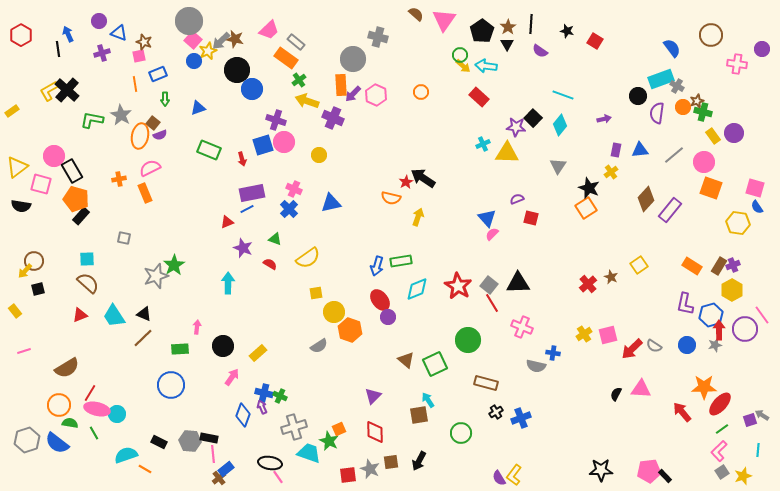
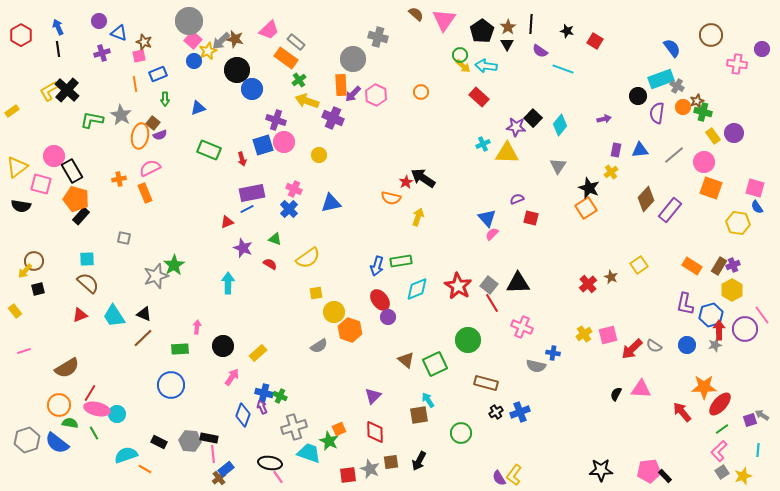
blue arrow at (68, 34): moved 10 px left, 7 px up
cyan line at (563, 95): moved 26 px up
blue cross at (521, 418): moved 1 px left, 6 px up
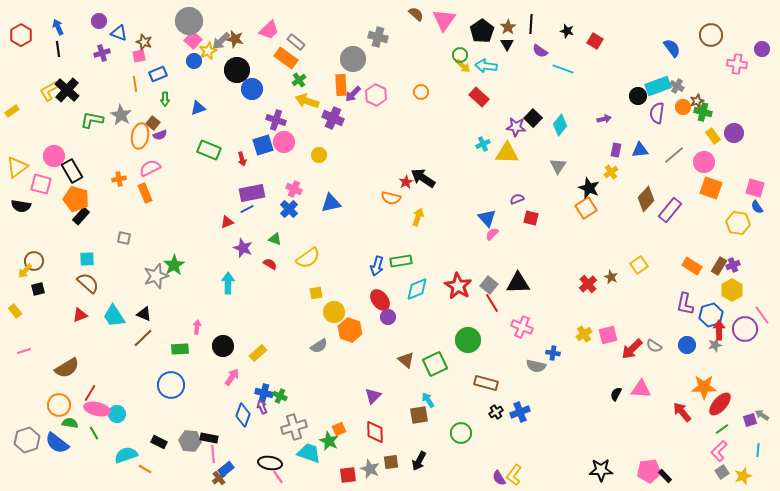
cyan rectangle at (661, 79): moved 3 px left, 7 px down
